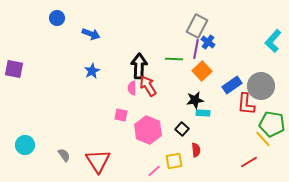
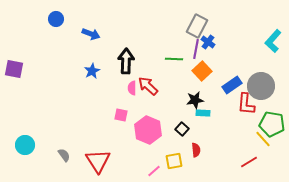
blue circle: moved 1 px left, 1 px down
black arrow: moved 13 px left, 5 px up
red arrow: rotated 15 degrees counterclockwise
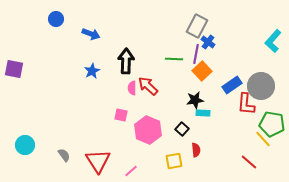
purple line: moved 5 px down
red line: rotated 72 degrees clockwise
pink line: moved 23 px left
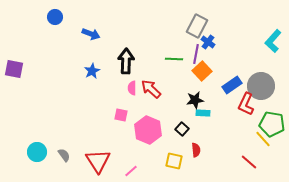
blue circle: moved 1 px left, 2 px up
red arrow: moved 3 px right, 3 px down
red L-shape: rotated 20 degrees clockwise
cyan circle: moved 12 px right, 7 px down
yellow square: rotated 24 degrees clockwise
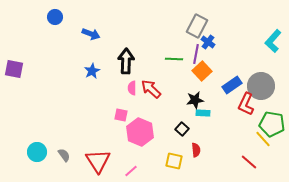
pink hexagon: moved 8 px left, 2 px down
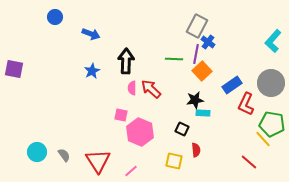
gray circle: moved 10 px right, 3 px up
black square: rotated 16 degrees counterclockwise
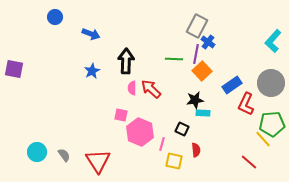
green pentagon: rotated 15 degrees counterclockwise
pink line: moved 31 px right, 27 px up; rotated 32 degrees counterclockwise
